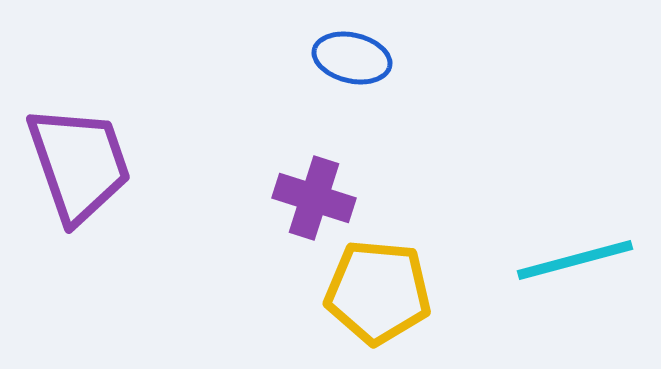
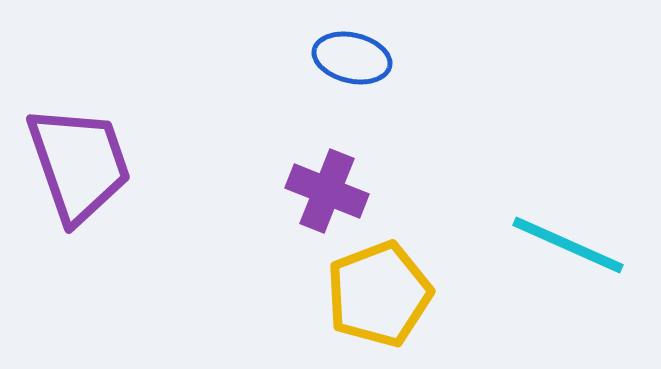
purple cross: moved 13 px right, 7 px up; rotated 4 degrees clockwise
cyan line: moved 7 px left, 15 px up; rotated 39 degrees clockwise
yellow pentagon: moved 1 px right, 2 px down; rotated 26 degrees counterclockwise
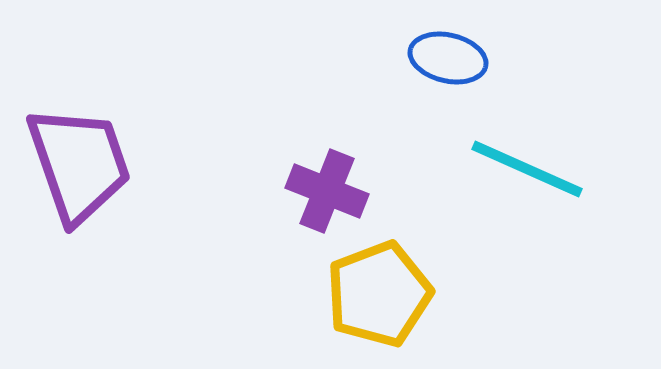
blue ellipse: moved 96 px right
cyan line: moved 41 px left, 76 px up
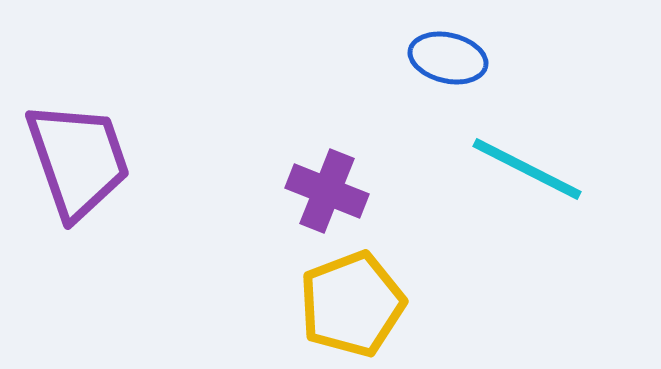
purple trapezoid: moved 1 px left, 4 px up
cyan line: rotated 3 degrees clockwise
yellow pentagon: moved 27 px left, 10 px down
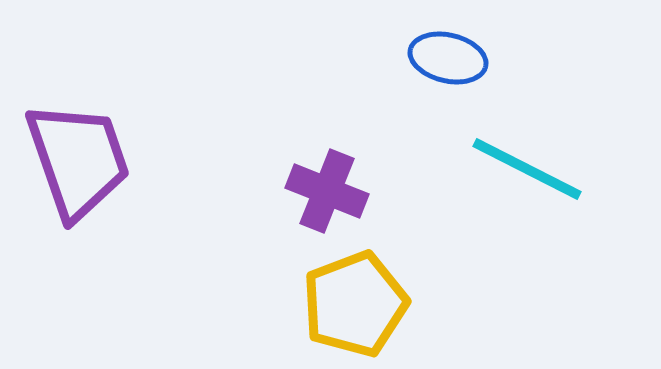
yellow pentagon: moved 3 px right
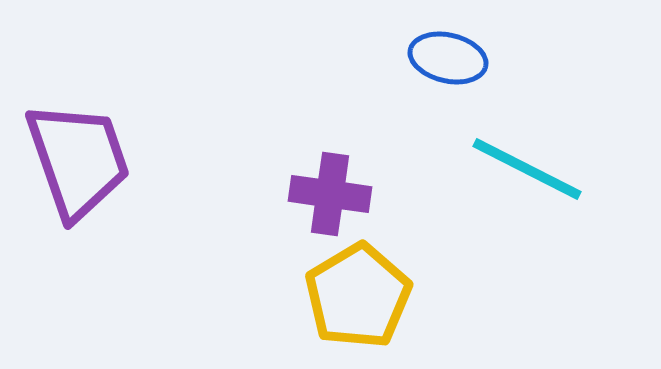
purple cross: moved 3 px right, 3 px down; rotated 14 degrees counterclockwise
yellow pentagon: moved 3 px right, 8 px up; rotated 10 degrees counterclockwise
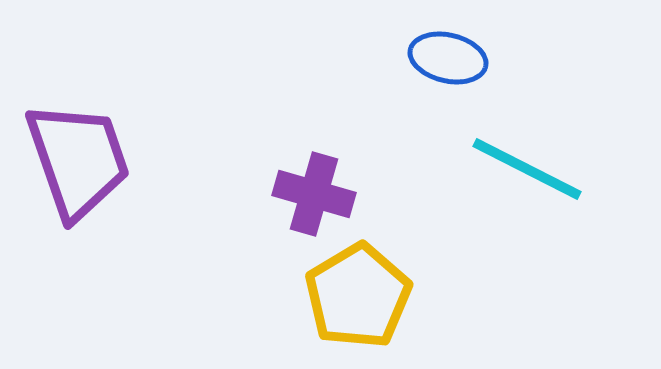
purple cross: moved 16 px left; rotated 8 degrees clockwise
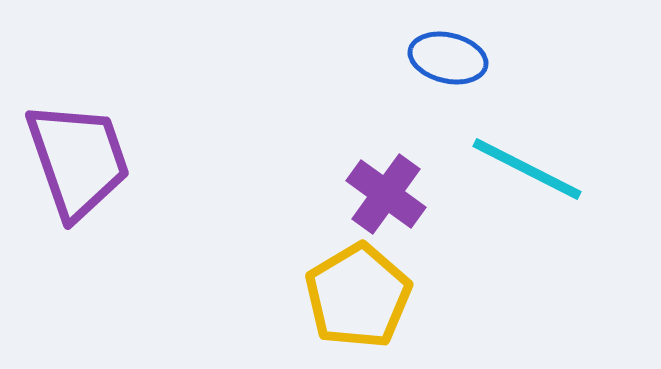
purple cross: moved 72 px right; rotated 20 degrees clockwise
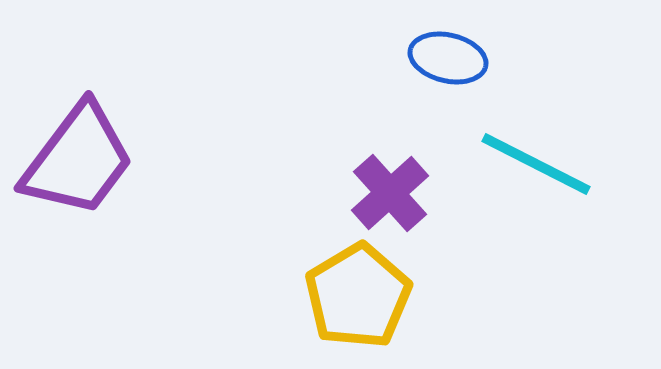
purple trapezoid: rotated 56 degrees clockwise
cyan line: moved 9 px right, 5 px up
purple cross: moved 4 px right, 1 px up; rotated 12 degrees clockwise
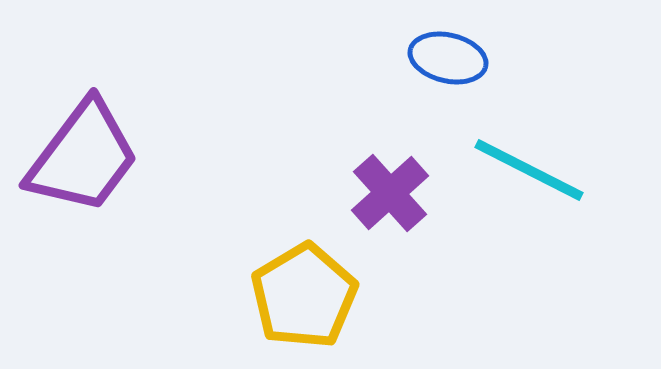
purple trapezoid: moved 5 px right, 3 px up
cyan line: moved 7 px left, 6 px down
yellow pentagon: moved 54 px left
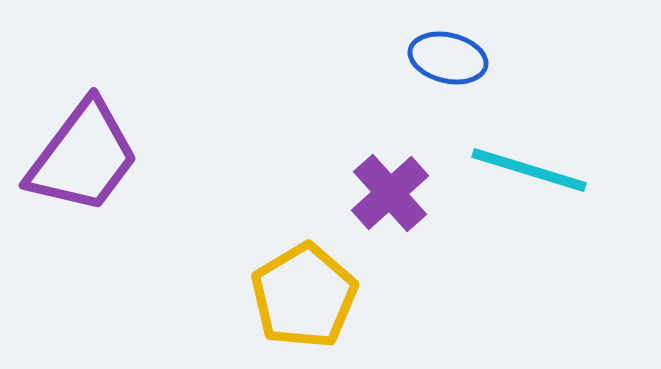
cyan line: rotated 10 degrees counterclockwise
